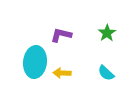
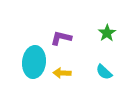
purple L-shape: moved 3 px down
cyan ellipse: moved 1 px left
cyan semicircle: moved 2 px left, 1 px up
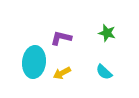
green star: rotated 24 degrees counterclockwise
yellow arrow: rotated 30 degrees counterclockwise
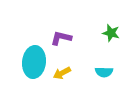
green star: moved 4 px right
cyan semicircle: rotated 42 degrees counterclockwise
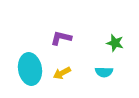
green star: moved 4 px right, 10 px down
cyan ellipse: moved 4 px left, 7 px down; rotated 16 degrees counterclockwise
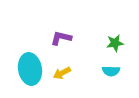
green star: rotated 24 degrees counterclockwise
cyan semicircle: moved 7 px right, 1 px up
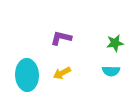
cyan ellipse: moved 3 px left, 6 px down; rotated 8 degrees clockwise
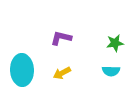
cyan ellipse: moved 5 px left, 5 px up
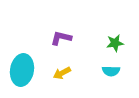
cyan ellipse: rotated 12 degrees clockwise
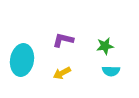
purple L-shape: moved 2 px right, 2 px down
green star: moved 10 px left, 3 px down
cyan ellipse: moved 10 px up
